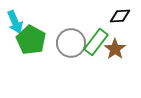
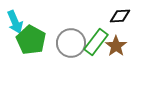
brown star: moved 1 px right, 3 px up
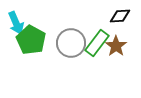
cyan arrow: moved 1 px right, 1 px down
green rectangle: moved 1 px right, 1 px down
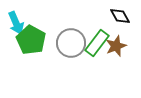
black diamond: rotated 65 degrees clockwise
brown star: rotated 15 degrees clockwise
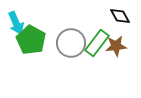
brown star: rotated 15 degrees clockwise
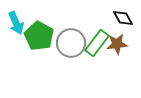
black diamond: moved 3 px right, 2 px down
green pentagon: moved 8 px right, 4 px up
brown star: moved 1 px right, 2 px up
